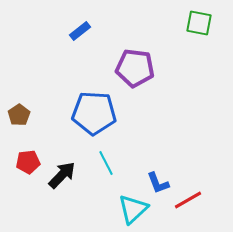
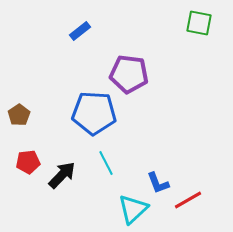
purple pentagon: moved 6 px left, 6 px down
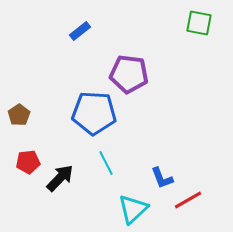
black arrow: moved 2 px left, 3 px down
blue L-shape: moved 4 px right, 5 px up
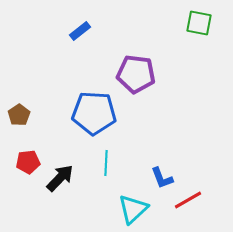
purple pentagon: moved 7 px right
cyan line: rotated 30 degrees clockwise
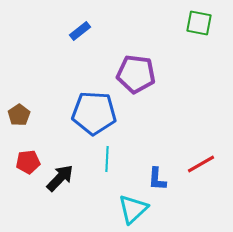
cyan line: moved 1 px right, 4 px up
blue L-shape: moved 5 px left, 1 px down; rotated 25 degrees clockwise
red line: moved 13 px right, 36 px up
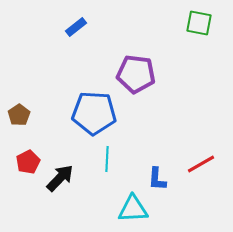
blue rectangle: moved 4 px left, 4 px up
red pentagon: rotated 20 degrees counterclockwise
cyan triangle: rotated 40 degrees clockwise
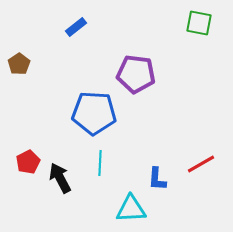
brown pentagon: moved 51 px up
cyan line: moved 7 px left, 4 px down
black arrow: rotated 72 degrees counterclockwise
cyan triangle: moved 2 px left
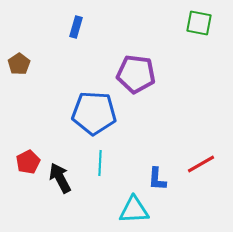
blue rectangle: rotated 35 degrees counterclockwise
cyan triangle: moved 3 px right, 1 px down
